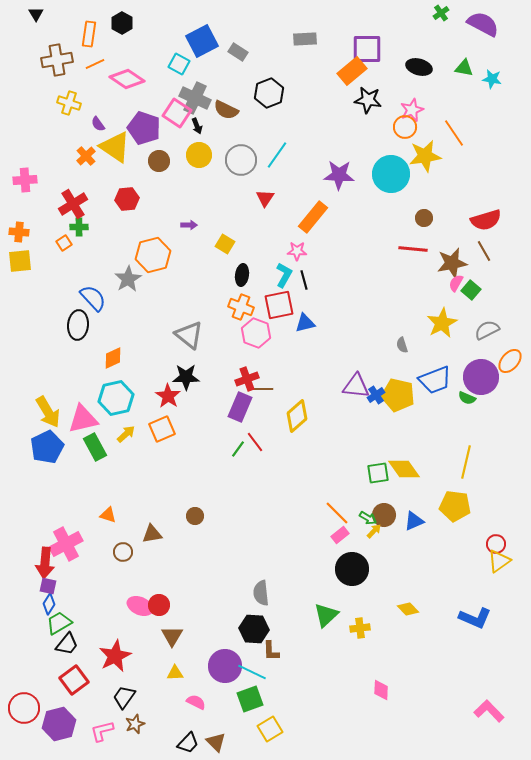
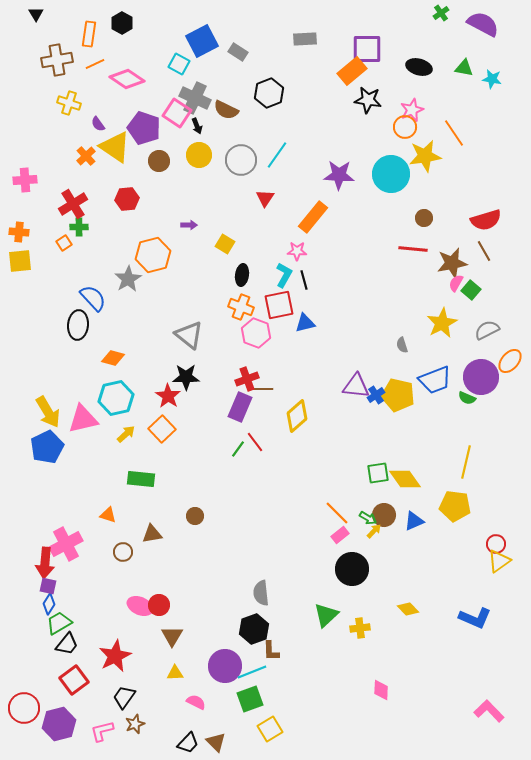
orange diamond at (113, 358): rotated 40 degrees clockwise
orange square at (162, 429): rotated 20 degrees counterclockwise
green rectangle at (95, 447): moved 46 px right, 32 px down; rotated 56 degrees counterclockwise
yellow diamond at (404, 469): moved 1 px right, 10 px down
black hexagon at (254, 629): rotated 24 degrees counterclockwise
cyan line at (252, 672): rotated 48 degrees counterclockwise
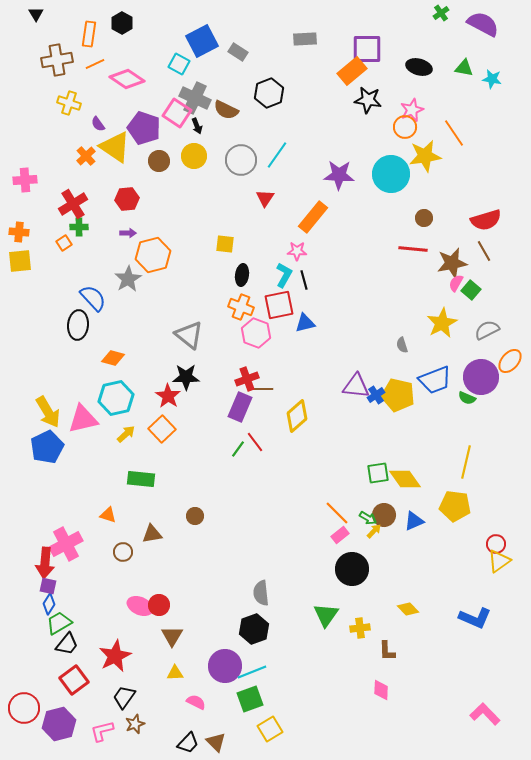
yellow circle at (199, 155): moved 5 px left, 1 px down
purple arrow at (189, 225): moved 61 px left, 8 px down
yellow square at (225, 244): rotated 24 degrees counterclockwise
green triangle at (326, 615): rotated 12 degrees counterclockwise
brown L-shape at (271, 651): moved 116 px right
pink L-shape at (489, 711): moved 4 px left, 3 px down
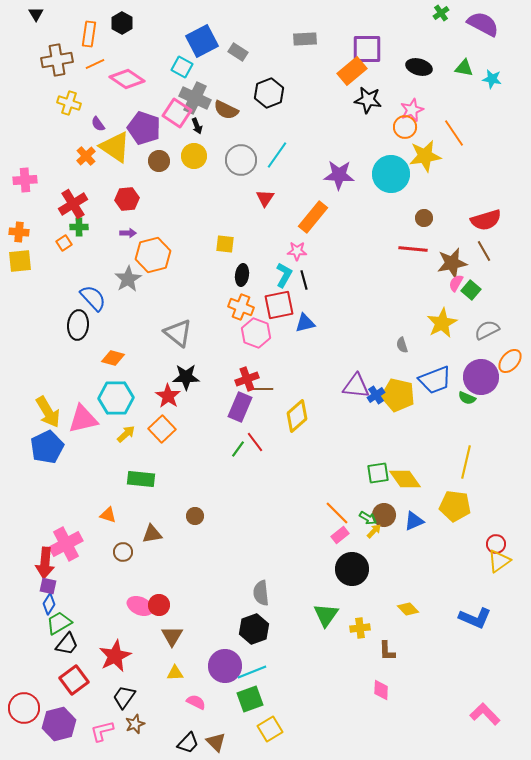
cyan square at (179, 64): moved 3 px right, 3 px down
gray triangle at (189, 335): moved 11 px left, 2 px up
cyan hexagon at (116, 398): rotated 12 degrees clockwise
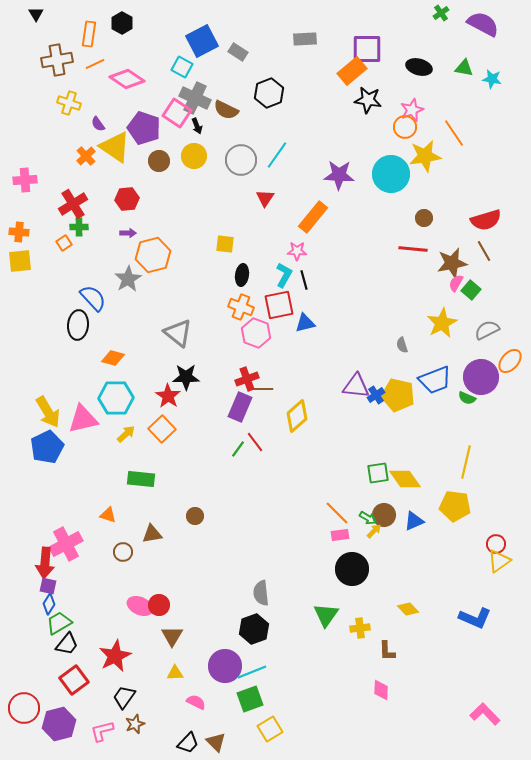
pink rectangle at (340, 535): rotated 30 degrees clockwise
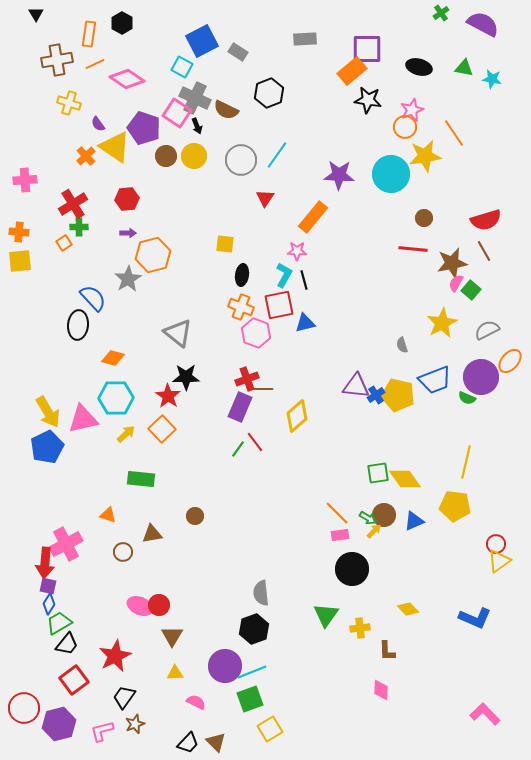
brown circle at (159, 161): moved 7 px right, 5 px up
